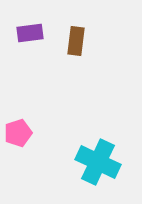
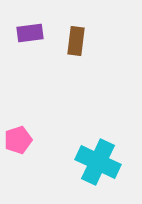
pink pentagon: moved 7 px down
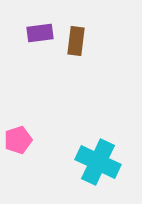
purple rectangle: moved 10 px right
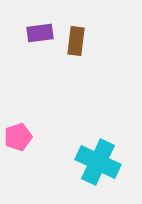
pink pentagon: moved 3 px up
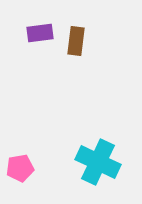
pink pentagon: moved 2 px right, 31 px down; rotated 8 degrees clockwise
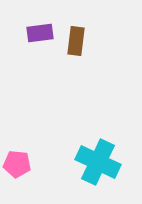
pink pentagon: moved 3 px left, 4 px up; rotated 16 degrees clockwise
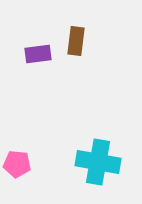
purple rectangle: moved 2 px left, 21 px down
cyan cross: rotated 15 degrees counterclockwise
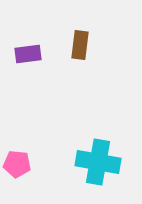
brown rectangle: moved 4 px right, 4 px down
purple rectangle: moved 10 px left
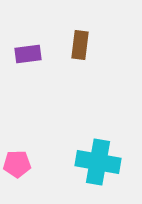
pink pentagon: rotated 8 degrees counterclockwise
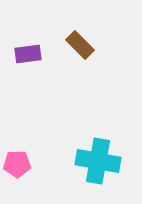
brown rectangle: rotated 52 degrees counterclockwise
cyan cross: moved 1 px up
